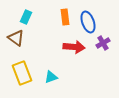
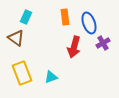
blue ellipse: moved 1 px right, 1 px down
red arrow: rotated 100 degrees clockwise
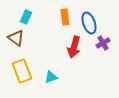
yellow rectangle: moved 2 px up
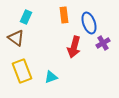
orange rectangle: moved 1 px left, 2 px up
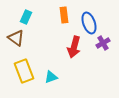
yellow rectangle: moved 2 px right
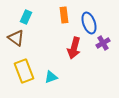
red arrow: moved 1 px down
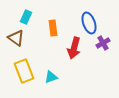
orange rectangle: moved 11 px left, 13 px down
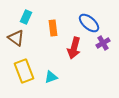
blue ellipse: rotated 30 degrees counterclockwise
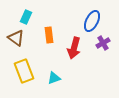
blue ellipse: moved 3 px right, 2 px up; rotated 75 degrees clockwise
orange rectangle: moved 4 px left, 7 px down
cyan triangle: moved 3 px right, 1 px down
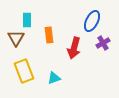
cyan rectangle: moved 1 px right, 3 px down; rotated 24 degrees counterclockwise
brown triangle: rotated 24 degrees clockwise
